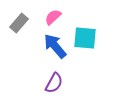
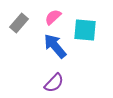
cyan square: moved 8 px up
purple semicircle: rotated 15 degrees clockwise
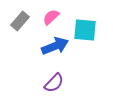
pink semicircle: moved 2 px left
gray rectangle: moved 1 px right, 2 px up
blue arrow: rotated 108 degrees clockwise
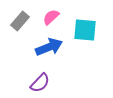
blue arrow: moved 6 px left, 1 px down
purple semicircle: moved 14 px left
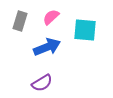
gray rectangle: rotated 24 degrees counterclockwise
blue arrow: moved 2 px left
purple semicircle: moved 2 px right; rotated 15 degrees clockwise
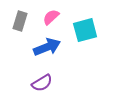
cyan square: rotated 20 degrees counterclockwise
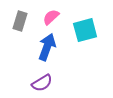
blue arrow: rotated 48 degrees counterclockwise
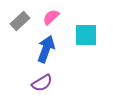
gray rectangle: rotated 30 degrees clockwise
cyan square: moved 1 px right, 5 px down; rotated 15 degrees clockwise
blue arrow: moved 1 px left, 2 px down
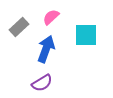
gray rectangle: moved 1 px left, 6 px down
